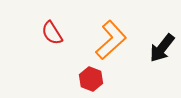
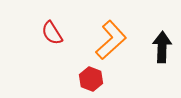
black arrow: moved 1 px up; rotated 144 degrees clockwise
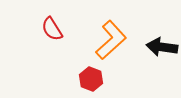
red semicircle: moved 4 px up
black arrow: rotated 84 degrees counterclockwise
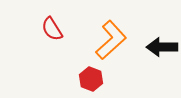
black arrow: rotated 8 degrees counterclockwise
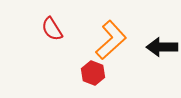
red hexagon: moved 2 px right, 6 px up
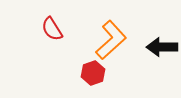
red hexagon: rotated 20 degrees clockwise
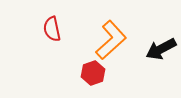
red semicircle: rotated 20 degrees clockwise
black arrow: moved 1 px left, 2 px down; rotated 28 degrees counterclockwise
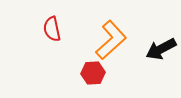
red hexagon: rotated 15 degrees clockwise
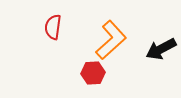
red semicircle: moved 1 px right, 2 px up; rotated 20 degrees clockwise
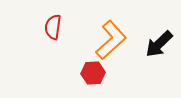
black arrow: moved 2 px left, 5 px up; rotated 16 degrees counterclockwise
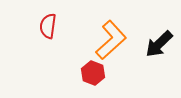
red semicircle: moved 5 px left, 1 px up
red hexagon: rotated 25 degrees clockwise
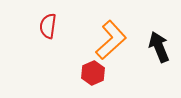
black arrow: moved 3 px down; rotated 112 degrees clockwise
red hexagon: rotated 15 degrees clockwise
